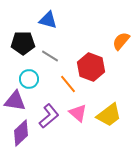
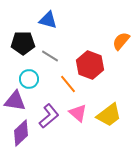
red hexagon: moved 1 px left, 2 px up
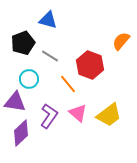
black pentagon: rotated 20 degrees counterclockwise
purple triangle: moved 1 px down
purple L-shape: rotated 15 degrees counterclockwise
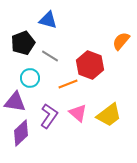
cyan circle: moved 1 px right, 1 px up
orange line: rotated 72 degrees counterclockwise
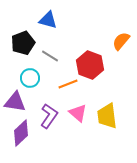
yellow trapezoid: moved 2 px left, 1 px down; rotated 120 degrees clockwise
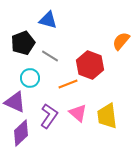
purple triangle: rotated 15 degrees clockwise
